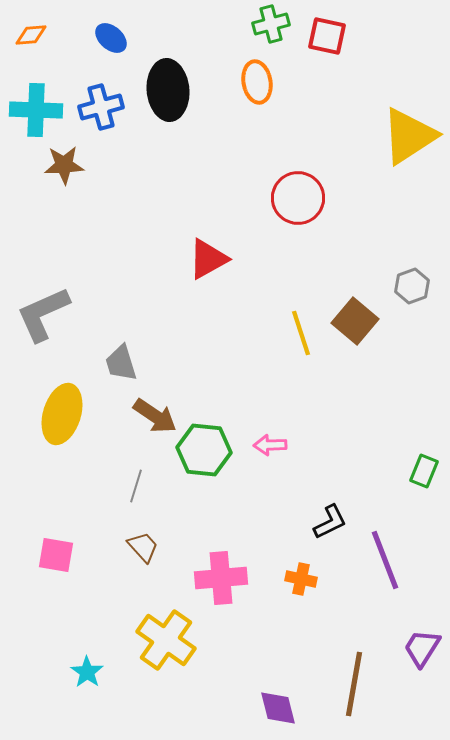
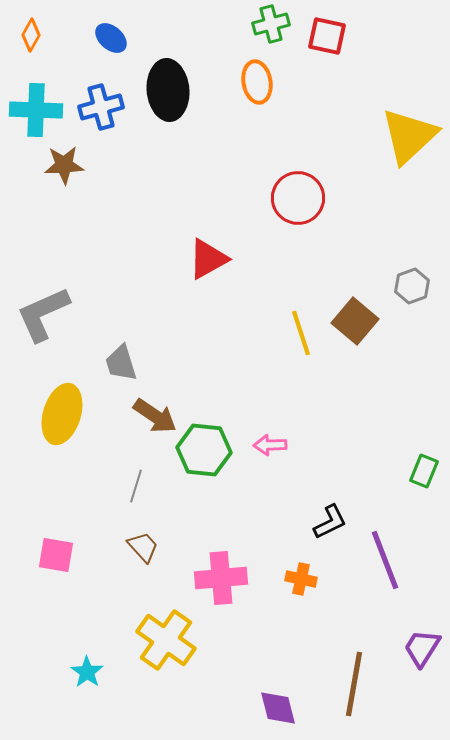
orange diamond: rotated 56 degrees counterclockwise
yellow triangle: rotated 10 degrees counterclockwise
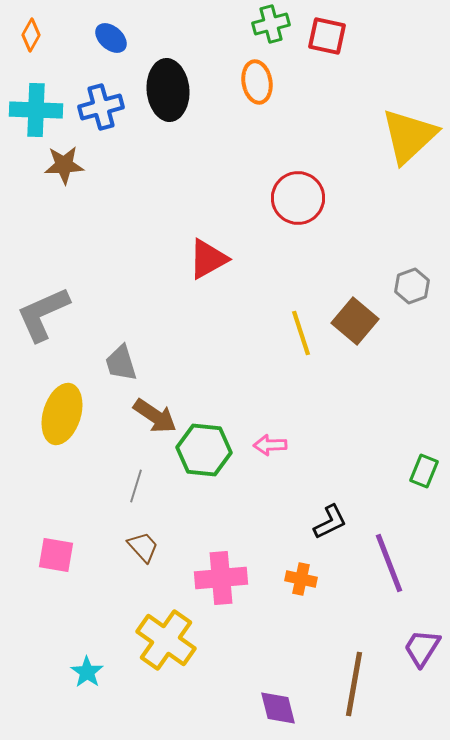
purple line: moved 4 px right, 3 px down
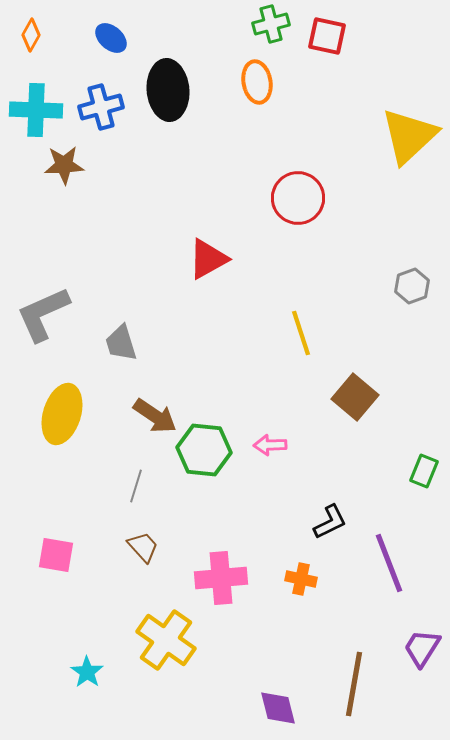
brown square: moved 76 px down
gray trapezoid: moved 20 px up
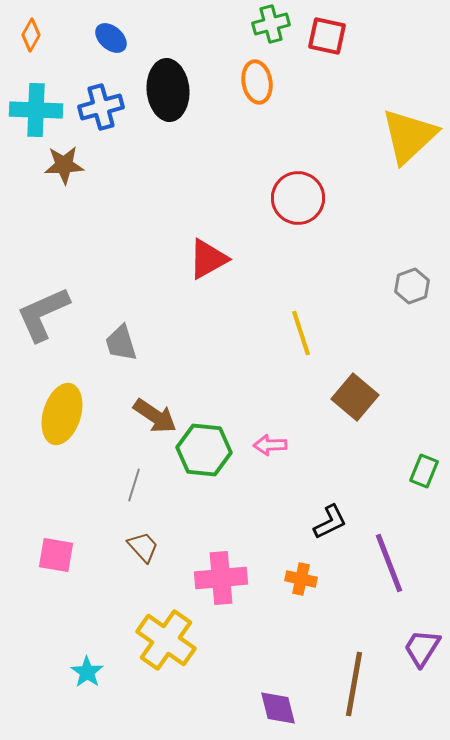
gray line: moved 2 px left, 1 px up
